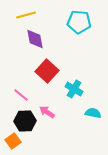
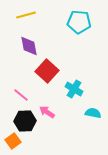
purple diamond: moved 6 px left, 7 px down
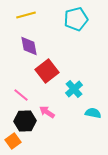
cyan pentagon: moved 3 px left, 3 px up; rotated 20 degrees counterclockwise
red square: rotated 10 degrees clockwise
cyan cross: rotated 18 degrees clockwise
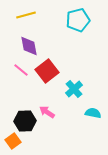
cyan pentagon: moved 2 px right, 1 px down
pink line: moved 25 px up
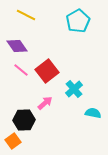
yellow line: rotated 42 degrees clockwise
cyan pentagon: moved 1 px down; rotated 15 degrees counterclockwise
purple diamond: moved 12 px left; rotated 25 degrees counterclockwise
pink arrow: moved 2 px left, 9 px up; rotated 105 degrees clockwise
black hexagon: moved 1 px left, 1 px up
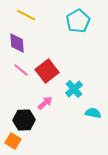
purple diamond: moved 3 px up; rotated 30 degrees clockwise
orange square: rotated 21 degrees counterclockwise
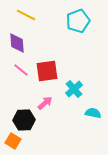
cyan pentagon: rotated 10 degrees clockwise
red square: rotated 30 degrees clockwise
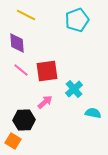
cyan pentagon: moved 1 px left, 1 px up
pink arrow: moved 1 px up
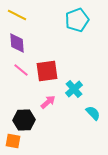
yellow line: moved 9 px left
pink arrow: moved 3 px right
cyan semicircle: rotated 35 degrees clockwise
orange square: rotated 21 degrees counterclockwise
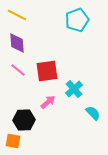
pink line: moved 3 px left
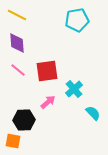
cyan pentagon: rotated 10 degrees clockwise
